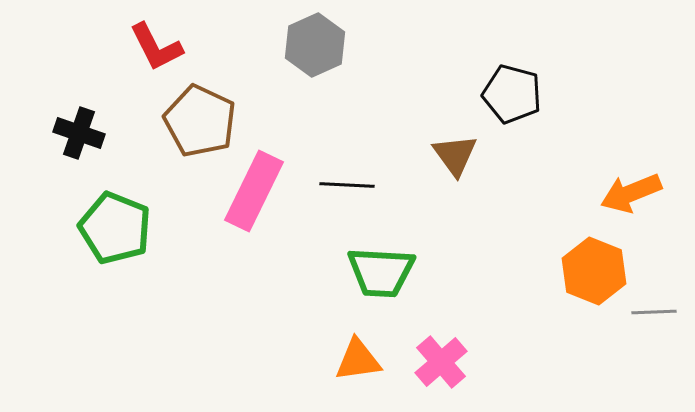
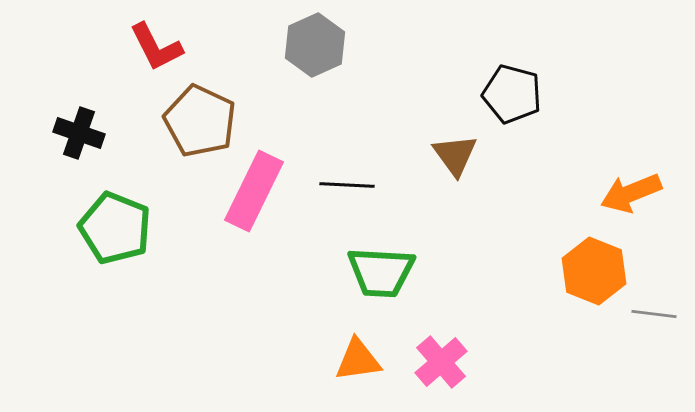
gray line: moved 2 px down; rotated 9 degrees clockwise
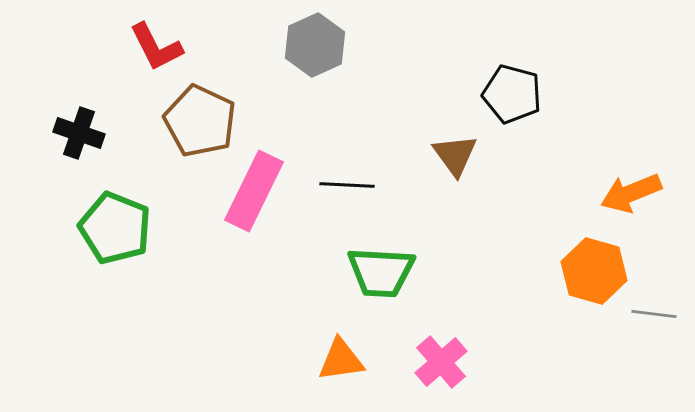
orange hexagon: rotated 6 degrees counterclockwise
orange triangle: moved 17 px left
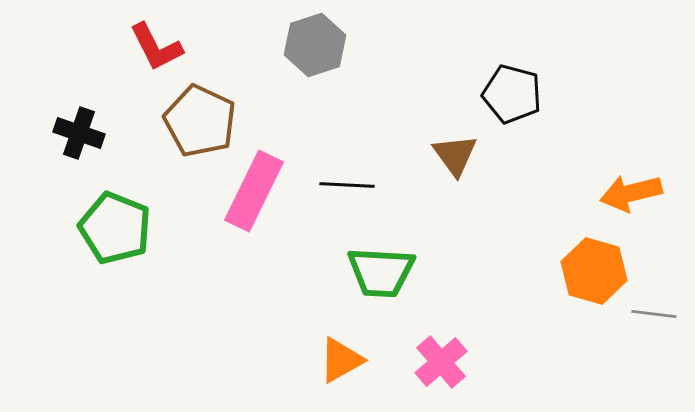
gray hexagon: rotated 6 degrees clockwise
orange arrow: rotated 8 degrees clockwise
orange triangle: rotated 21 degrees counterclockwise
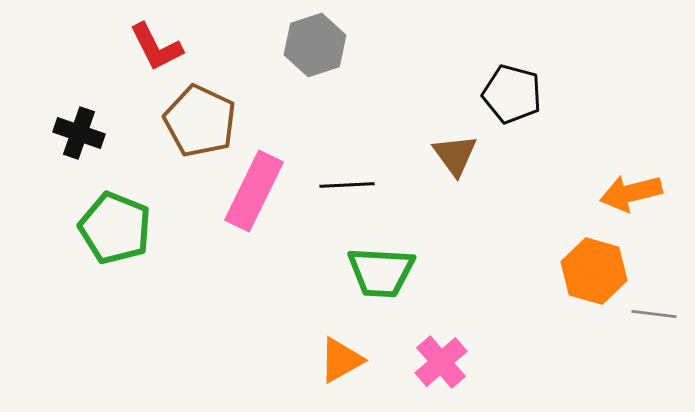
black line: rotated 6 degrees counterclockwise
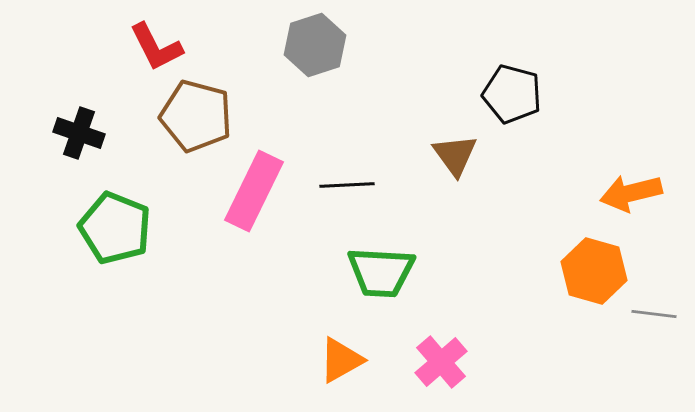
brown pentagon: moved 4 px left, 5 px up; rotated 10 degrees counterclockwise
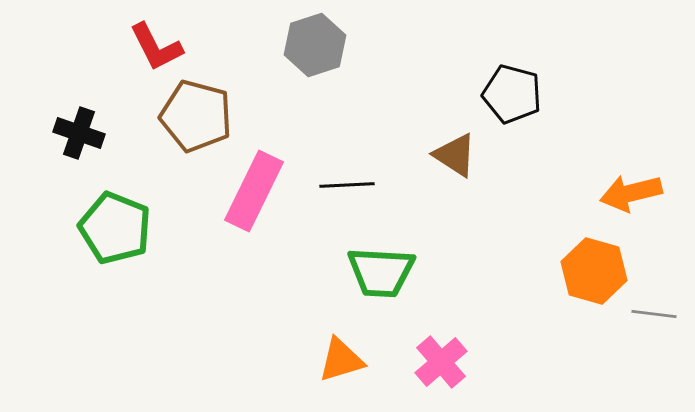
brown triangle: rotated 21 degrees counterclockwise
orange triangle: rotated 12 degrees clockwise
